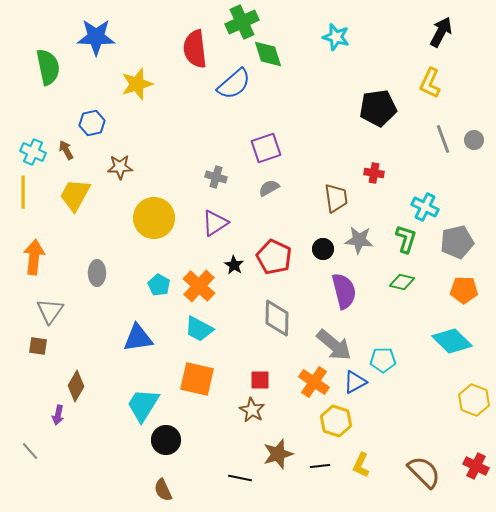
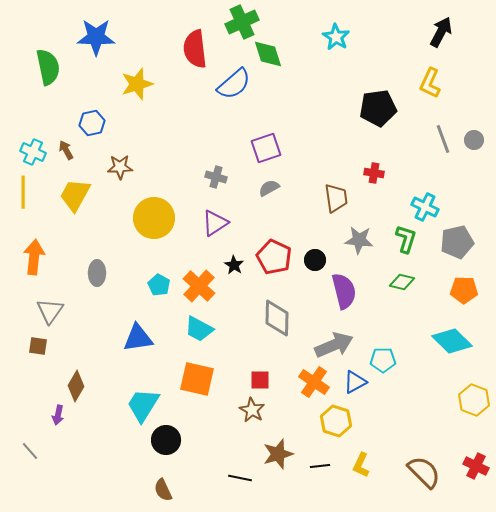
cyan star at (336, 37): rotated 16 degrees clockwise
black circle at (323, 249): moved 8 px left, 11 px down
gray arrow at (334, 345): rotated 63 degrees counterclockwise
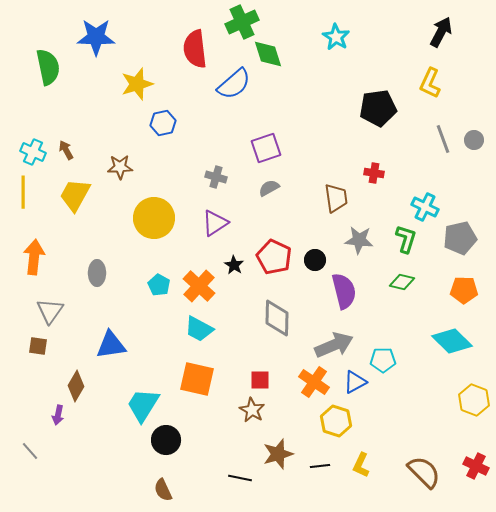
blue hexagon at (92, 123): moved 71 px right
gray pentagon at (457, 242): moved 3 px right, 4 px up
blue triangle at (138, 338): moved 27 px left, 7 px down
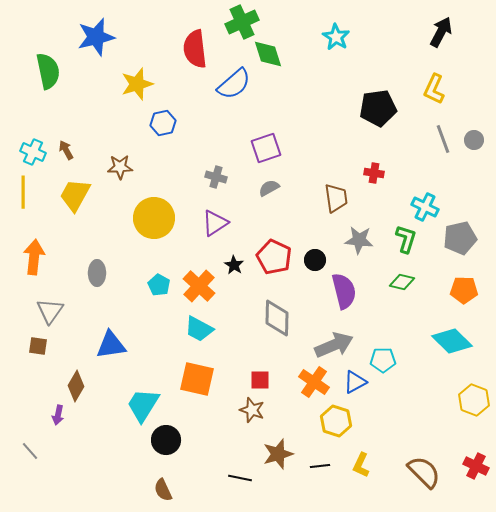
blue star at (96, 37): rotated 15 degrees counterclockwise
green semicircle at (48, 67): moved 4 px down
yellow L-shape at (430, 83): moved 4 px right, 6 px down
brown star at (252, 410): rotated 10 degrees counterclockwise
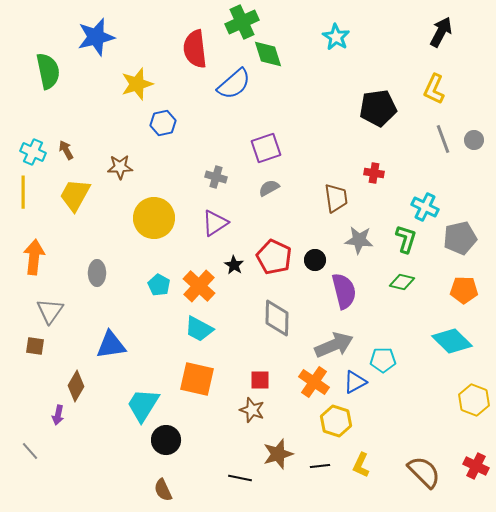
brown square at (38, 346): moved 3 px left
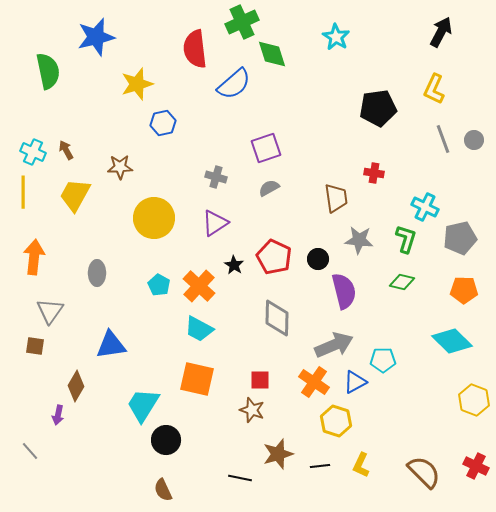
green diamond at (268, 54): moved 4 px right
black circle at (315, 260): moved 3 px right, 1 px up
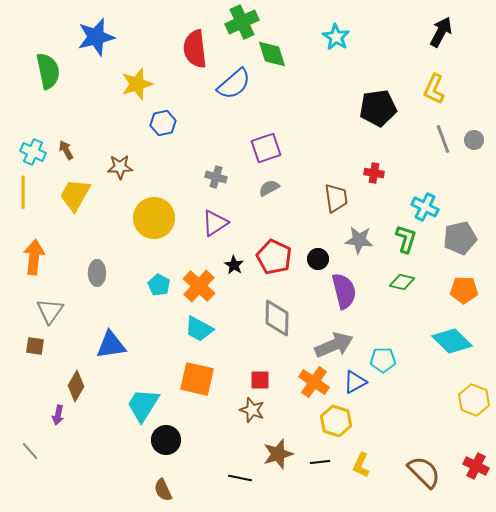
black line at (320, 466): moved 4 px up
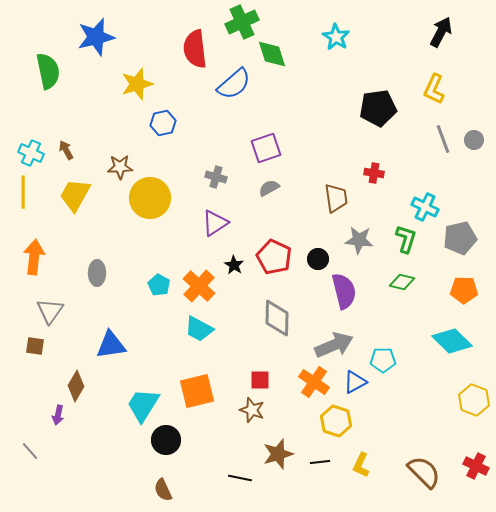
cyan cross at (33, 152): moved 2 px left, 1 px down
yellow circle at (154, 218): moved 4 px left, 20 px up
orange square at (197, 379): moved 12 px down; rotated 27 degrees counterclockwise
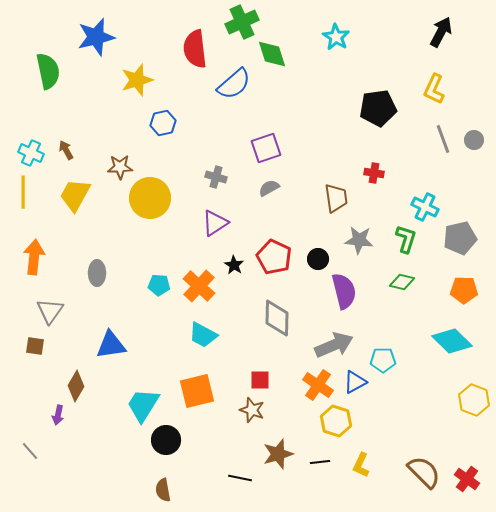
yellow star at (137, 84): moved 4 px up
cyan pentagon at (159, 285): rotated 25 degrees counterclockwise
cyan trapezoid at (199, 329): moved 4 px right, 6 px down
orange cross at (314, 382): moved 4 px right, 3 px down
red cross at (476, 466): moved 9 px left, 13 px down; rotated 10 degrees clockwise
brown semicircle at (163, 490): rotated 15 degrees clockwise
